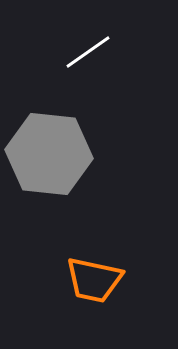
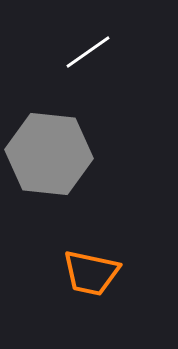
orange trapezoid: moved 3 px left, 7 px up
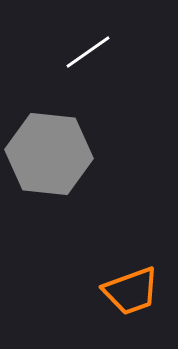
orange trapezoid: moved 40 px right, 18 px down; rotated 32 degrees counterclockwise
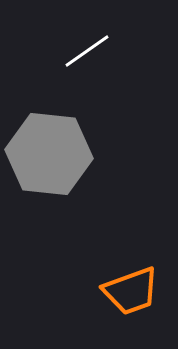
white line: moved 1 px left, 1 px up
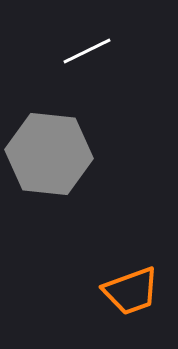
white line: rotated 9 degrees clockwise
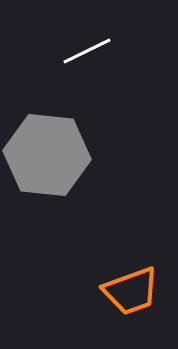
gray hexagon: moved 2 px left, 1 px down
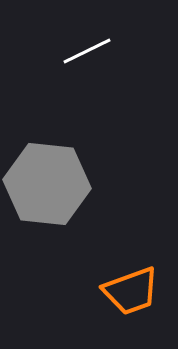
gray hexagon: moved 29 px down
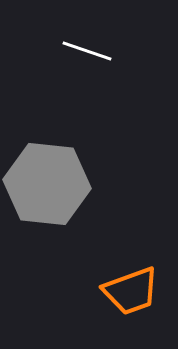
white line: rotated 45 degrees clockwise
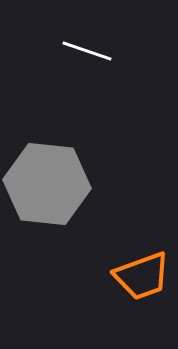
orange trapezoid: moved 11 px right, 15 px up
